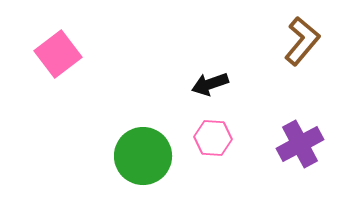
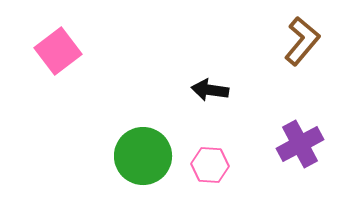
pink square: moved 3 px up
black arrow: moved 6 px down; rotated 27 degrees clockwise
pink hexagon: moved 3 px left, 27 px down
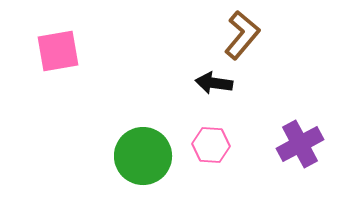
brown L-shape: moved 60 px left, 6 px up
pink square: rotated 27 degrees clockwise
black arrow: moved 4 px right, 7 px up
pink hexagon: moved 1 px right, 20 px up
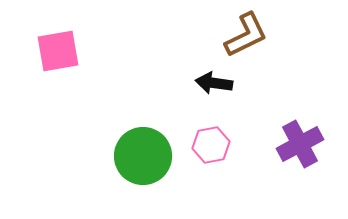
brown L-shape: moved 4 px right; rotated 24 degrees clockwise
pink hexagon: rotated 15 degrees counterclockwise
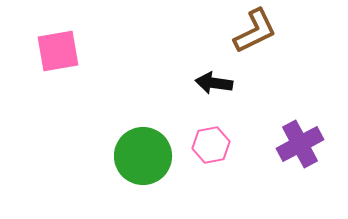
brown L-shape: moved 9 px right, 4 px up
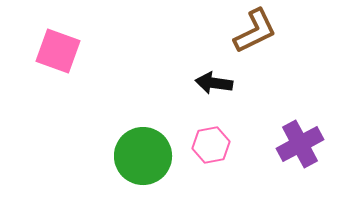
pink square: rotated 30 degrees clockwise
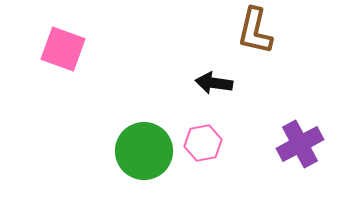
brown L-shape: rotated 129 degrees clockwise
pink square: moved 5 px right, 2 px up
pink hexagon: moved 8 px left, 2 px up
green circle: moved 1 px right, 5 px up
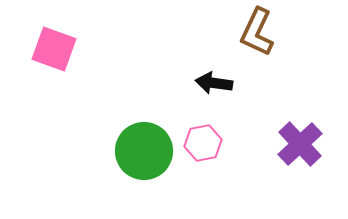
brown L-shape: moved 2 px right, 1 px down; rotated 12 degrees clockwise
pink square: moved 9 px left
purple cross: rotated 15 degrees counterclockwise
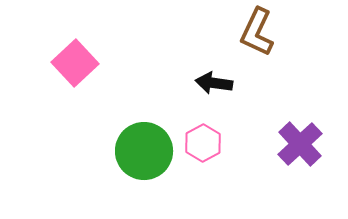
pink square: moved 21 px right, 14 px down; rotated 27 degrees clockwise
pink hexagon: rotated 18 degrees counterclockwise
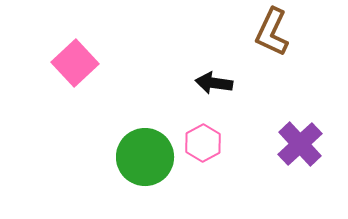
brown L-shape: moved 15 px right
green circle: moved 1 px right, 6 px down
